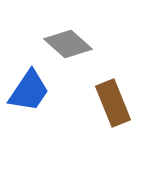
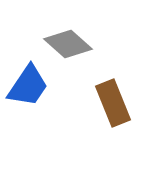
blue trapezoid: moved 1 px left, 5 px up
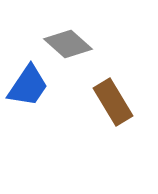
brown rectangle: moved 1 px up; rotated 9 degrees counterclockwise
